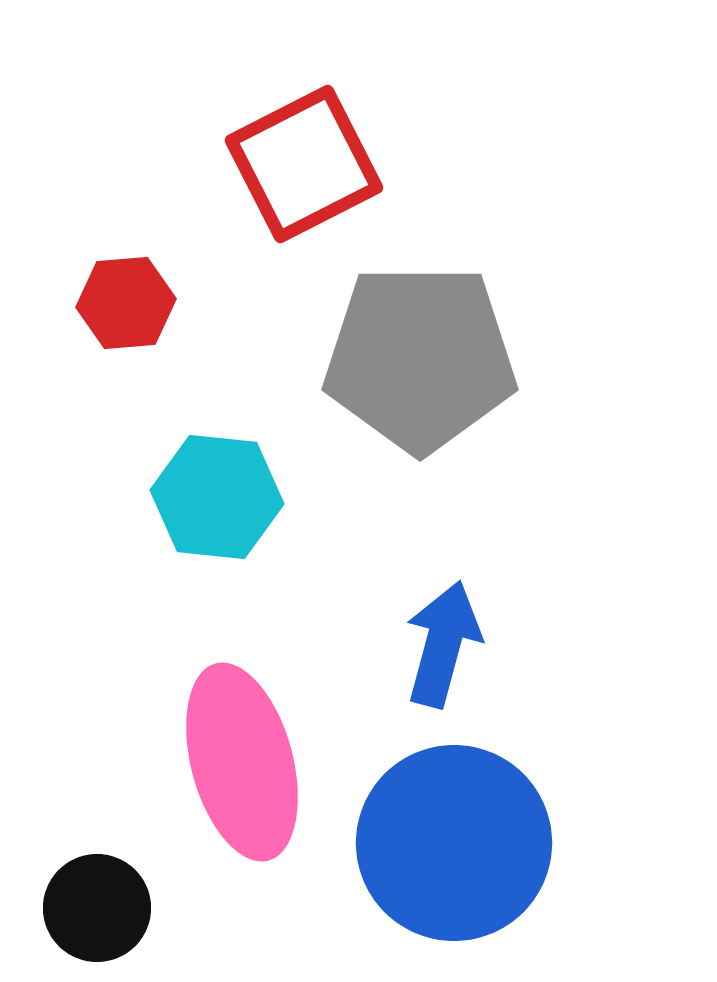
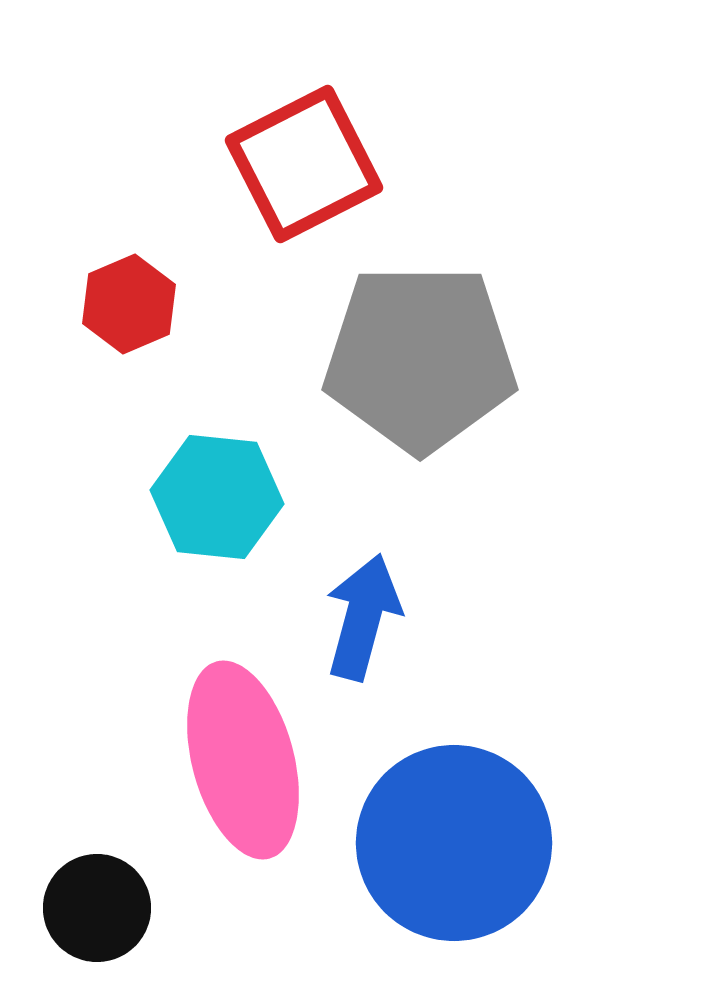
red hexagon: moved 3 px right, 1 px down; rotated 18 degrees counterclockwise
blue arrow: moved 80 px left, 27 px up
pink ellipse: moved 1 px right, 2 px up
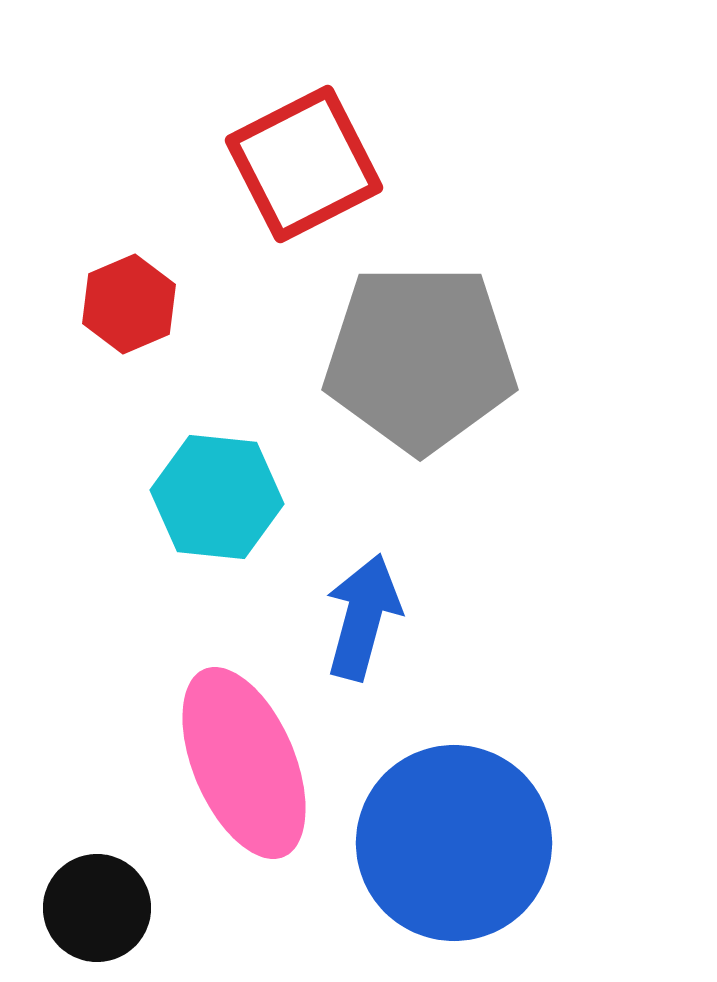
pink ellipse: moved 1 px right, 3 px down; rotated 8 degrees counterclockwise
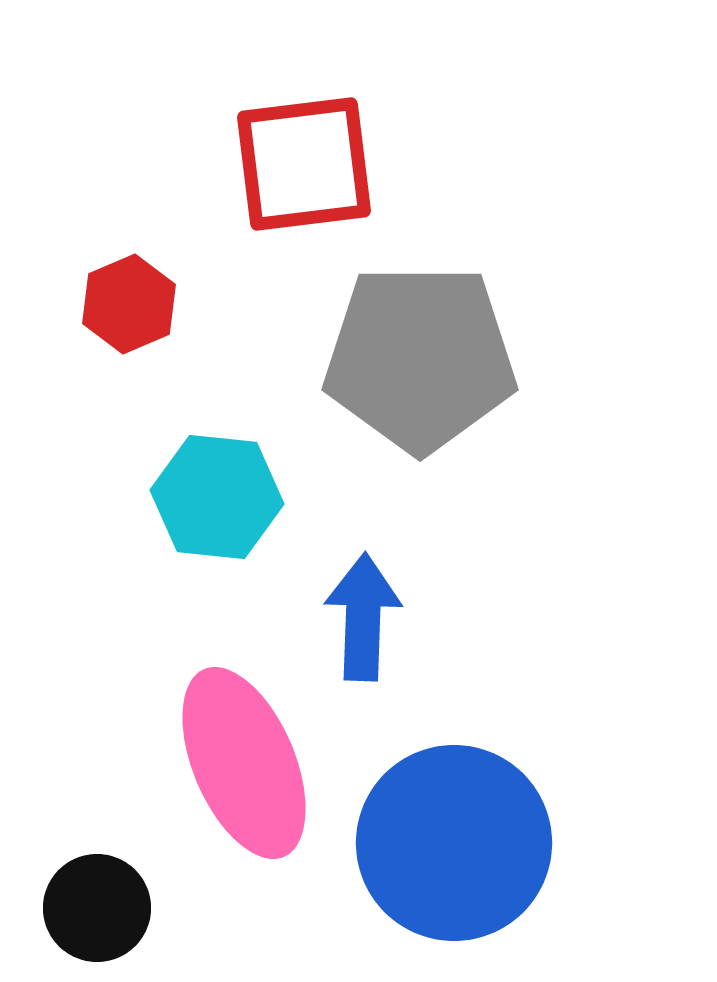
red square: rotated 20 degrees clockwise
blue arrow: rotated 13 degrees counterclockwise
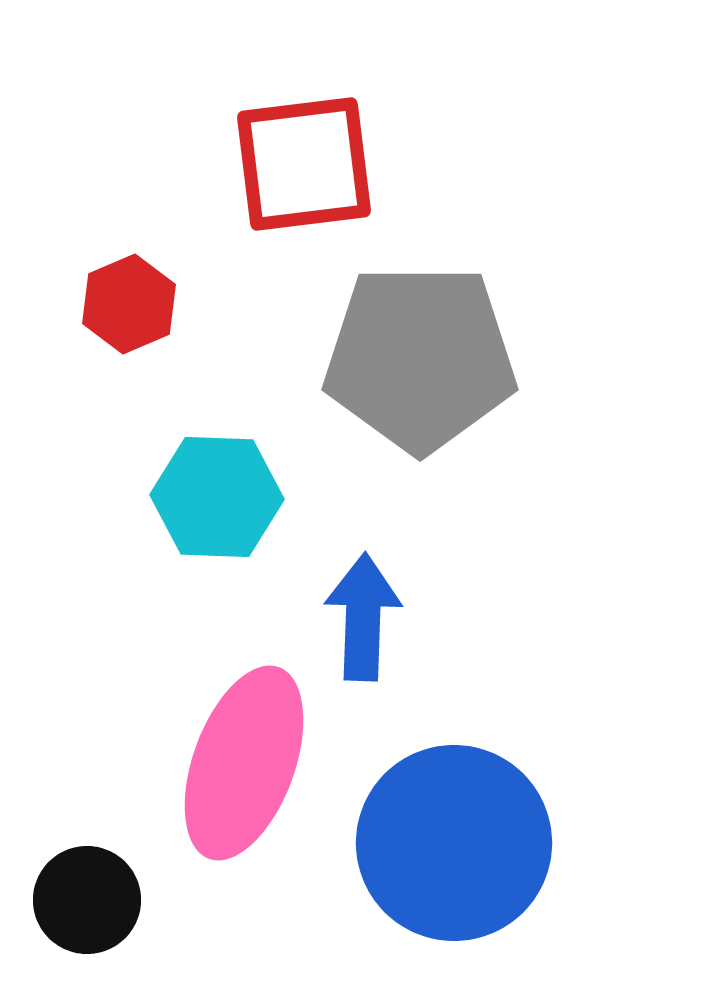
cyan hexagon: rotated 4 degrees counterclockwise
pink ellipse: rotated 43 degrees clockwise
black circle: moved 10 px left, 8 px up
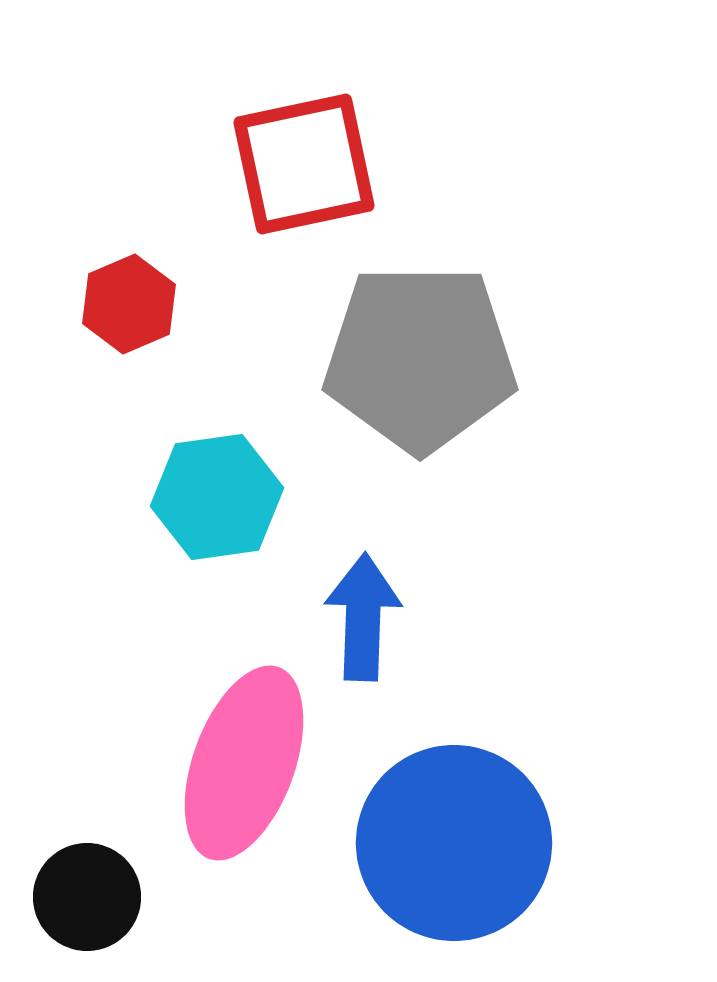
red square: rotated 5 degrees counterclockwise
cyan hexagon: rotated 10 degrees counterclockwise
black circle: moved 3 px up
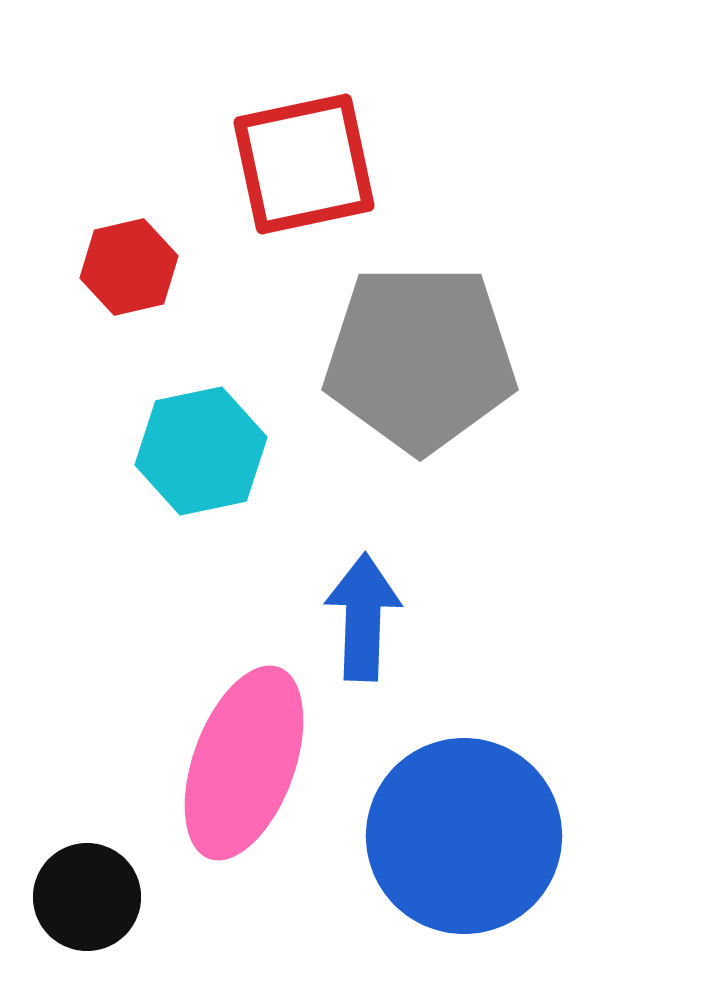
red hexagon: moved 37 px up; rotated 10 degrees clockwise
cyan hexagon: moved 16 px left, 46 px up; rotated 4 degrees counterclockwise
blue circle: moved 10 px right, 7 px up
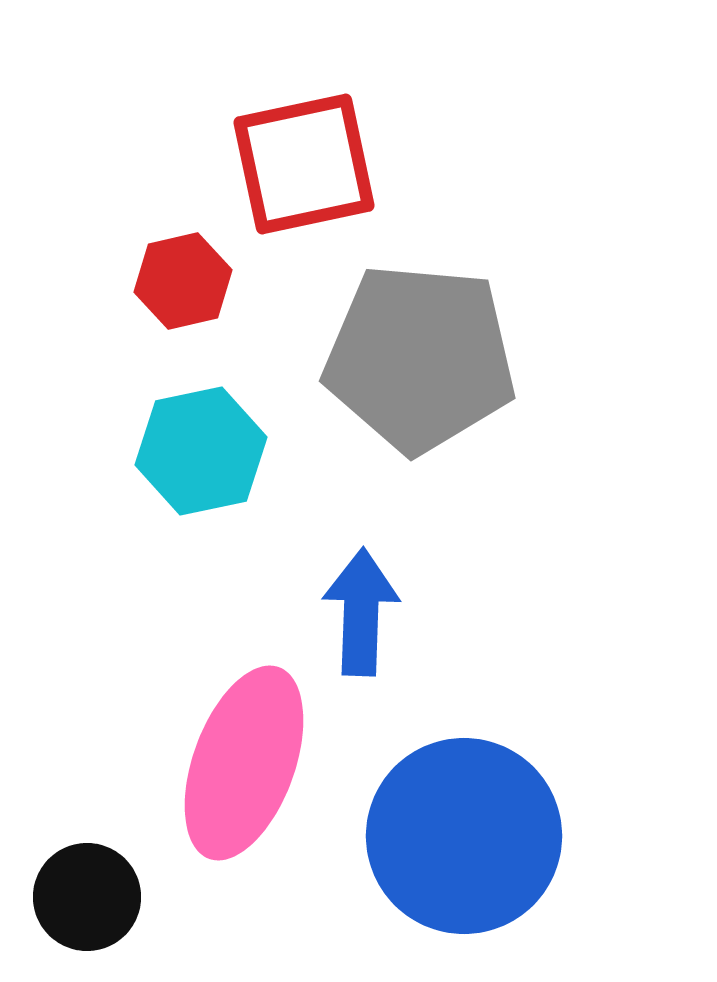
red hexagon: moved 54 px right, 14 px down
gray pentagon: rotated 5 degrees clockwise
blue arrow: moved 2 px left, 5 px up
